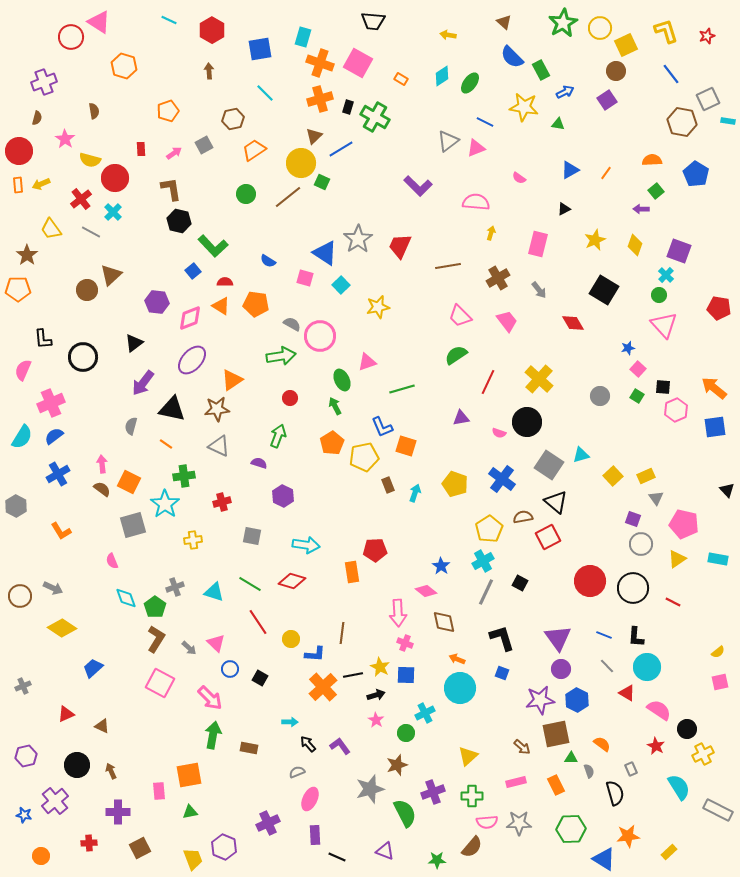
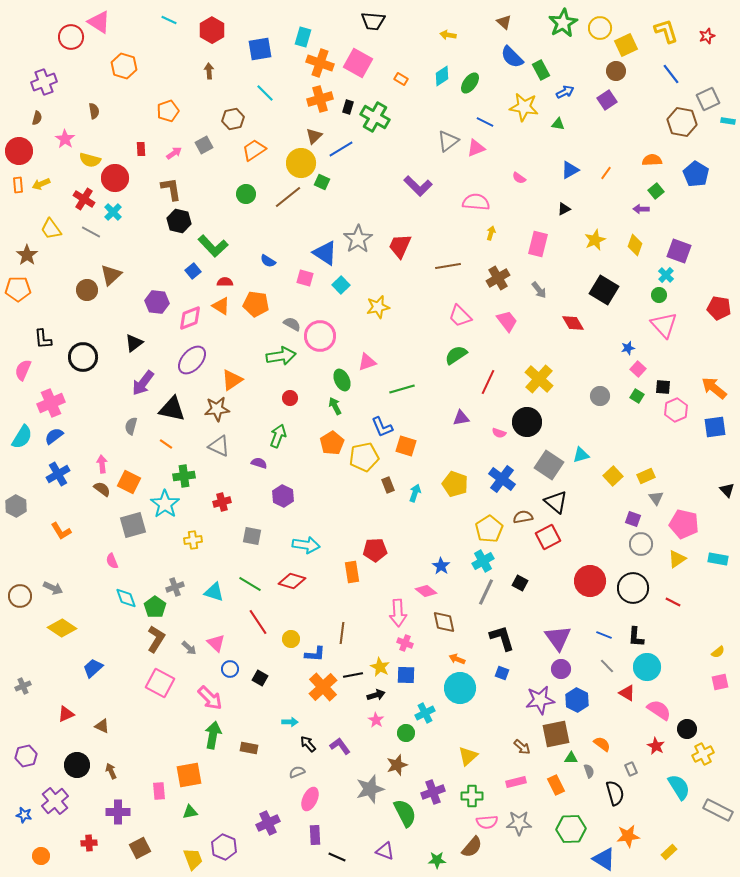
red cross at (81, 199): moved 3 px right; rotated 20 degrees counterclockwise
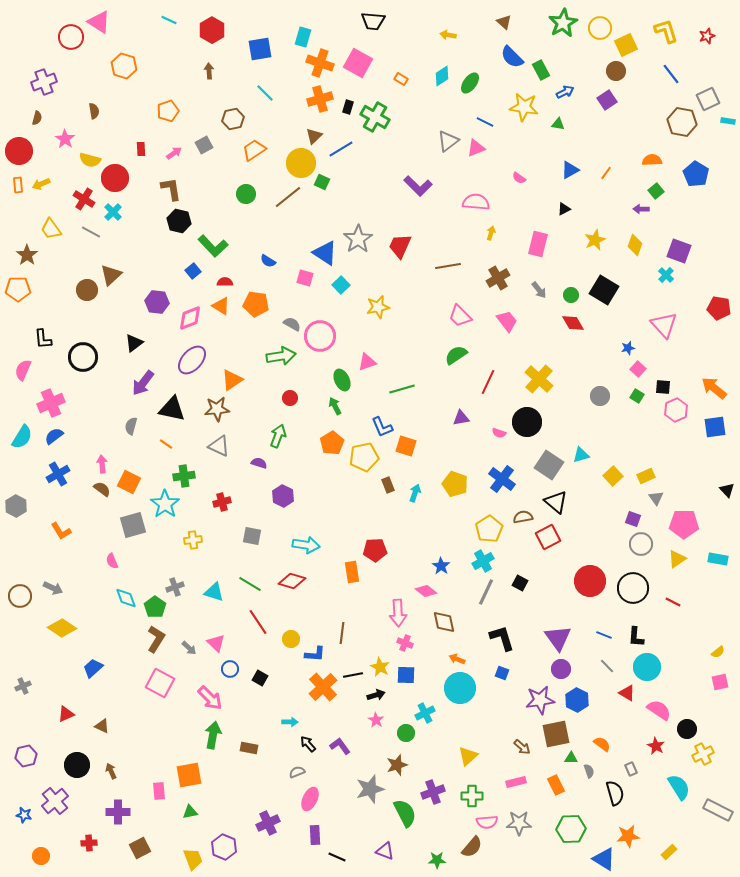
green circle at (659, 295): moved 88 px left
pink pentagon at (684, 524): rotated 12 degrees counterclockwise
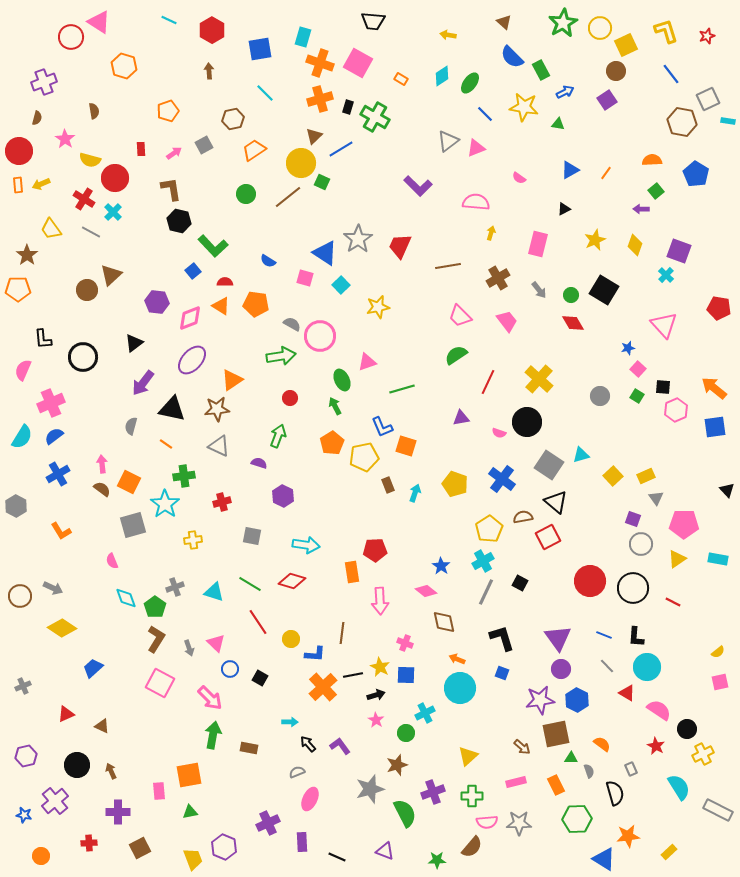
blue line at (485, 122): moved 8 px up; rotated 18 degrees clockwise
pink arrow at (398, 613): moved 18 px left, 12 px up
gray arrow at (189, 648): rotated 28 degrees clockwise
green hexagon at (571, 829): moved 6 px right, 10 px up
purple rectangle at (315, 835): moved 13 px left, 7 px down
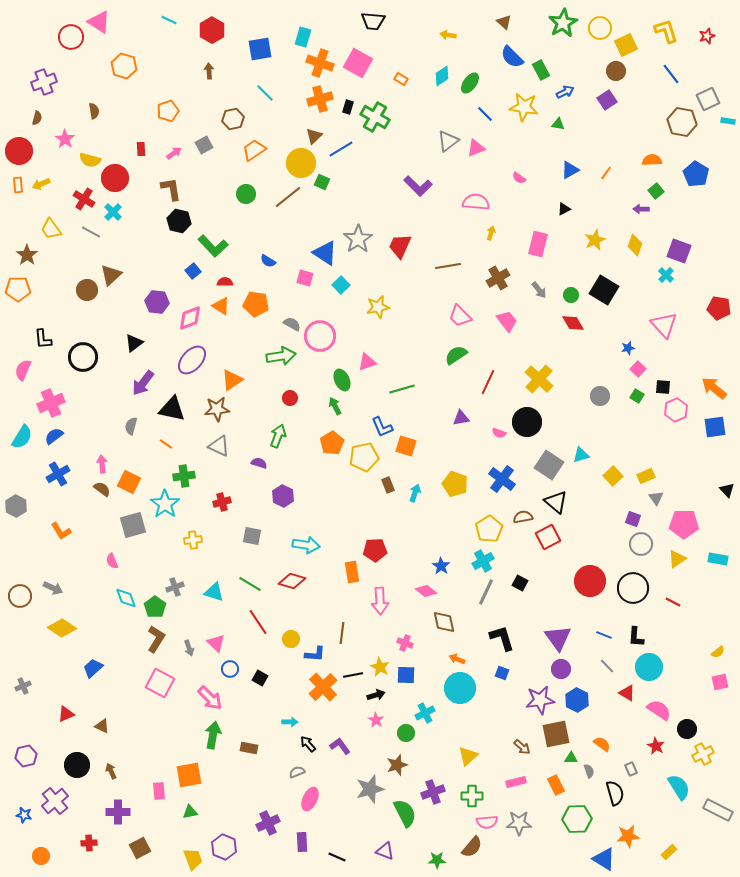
cyan circle at (647, 667): moved 2 px right
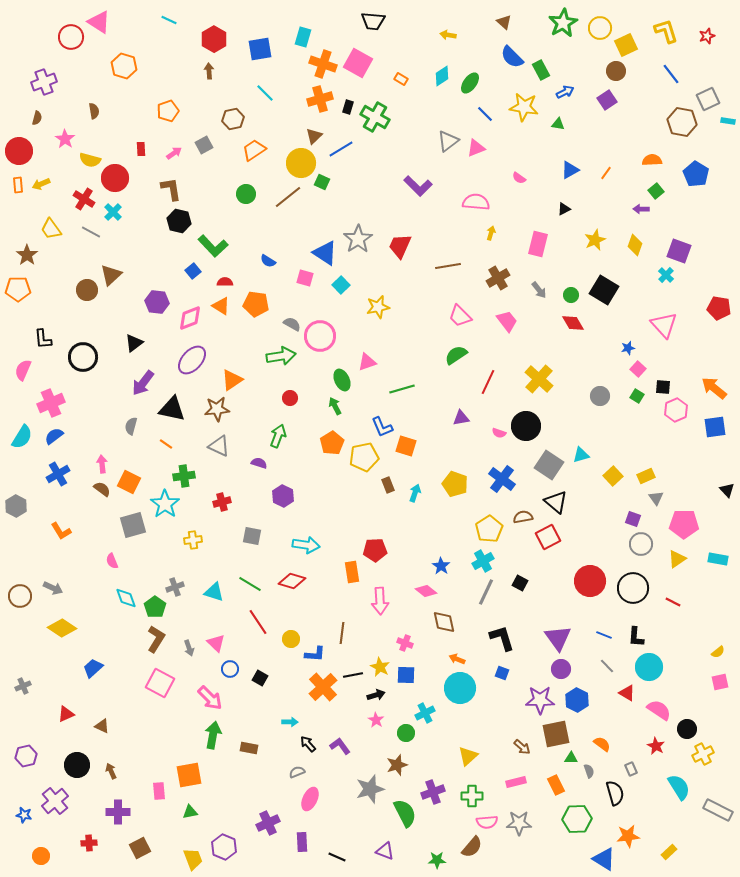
red hexagon at (212, 30): moved 2 px right, 9 px down
orange cross at (320, 63): moved 3 px right, 1 px down
black circle at (527, 422): moved 1 px left, 4 px down
purple star at (540, 700): rotated 8 degrees clockwise
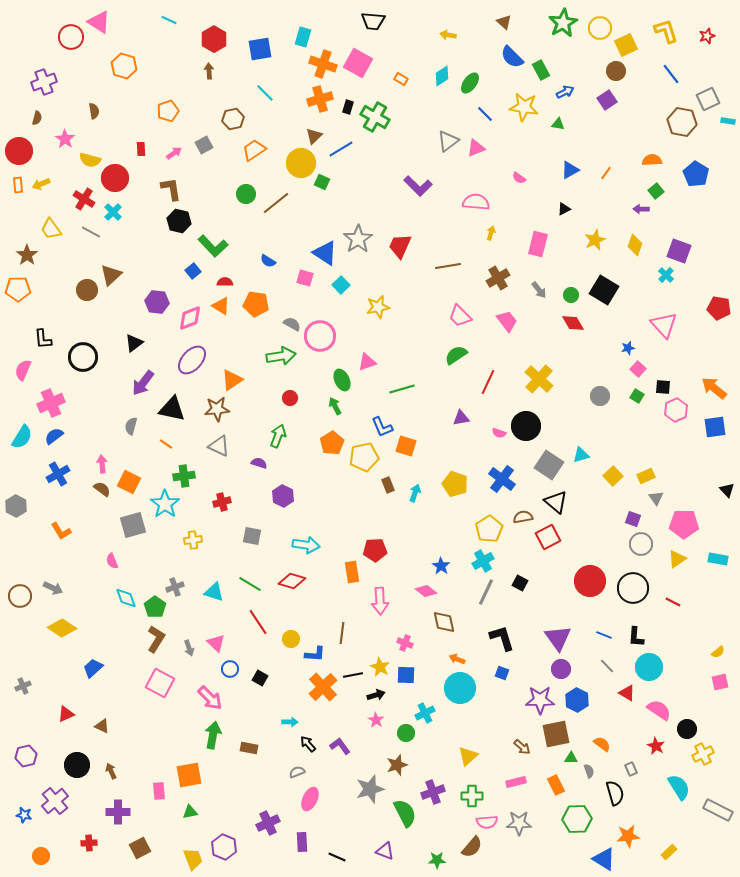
brown line at (288, 197): moved 12 px left, 6 px down
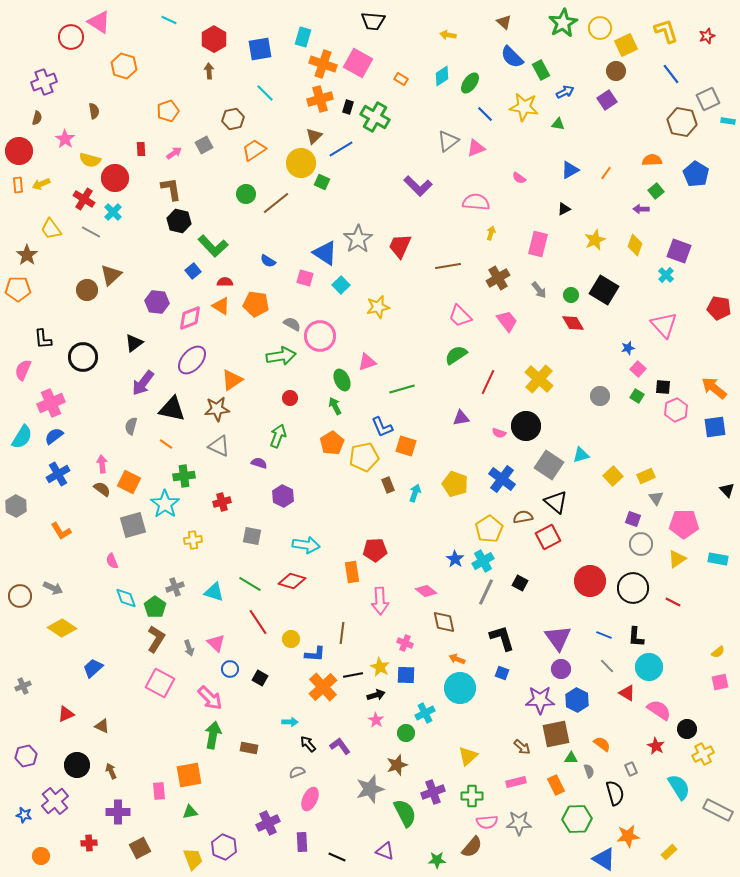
blue star at (441, 566): moved 14 px right, 7 px up
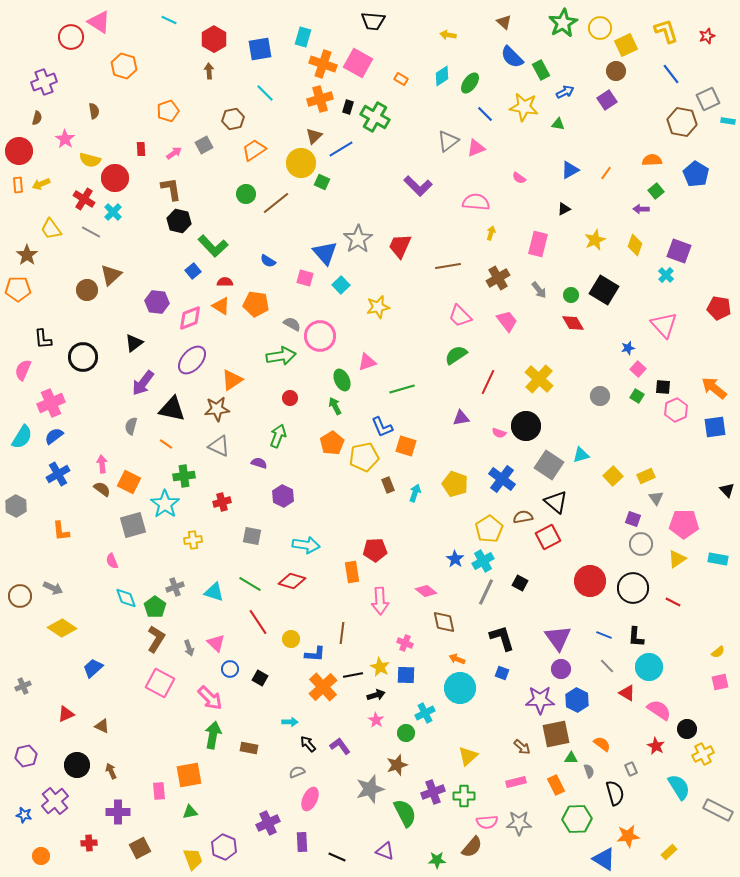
blue triangle at (325, 253): rotated 16 degrees clockwise
orange L-shape at (61, 531): rotated 25 degrees clockwise
green cross at (472, 796): moved 8 px left
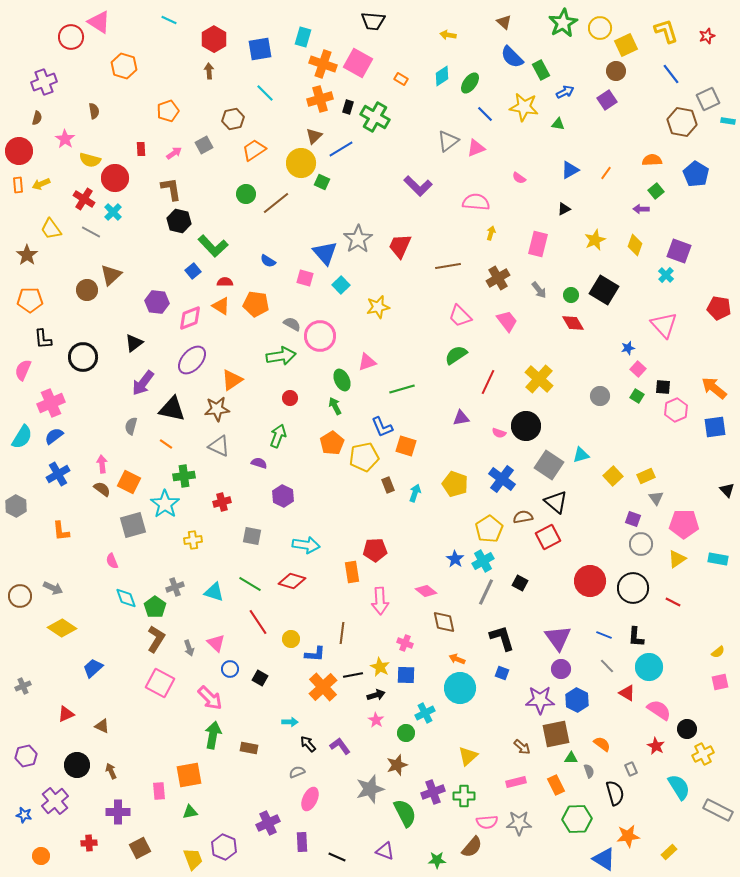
orange pentagon at (18, 289): moved 12 px right, 11 px down
